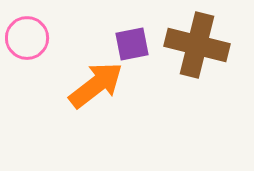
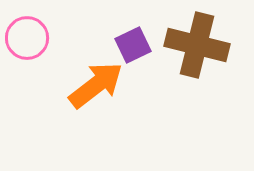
purple square: moved 1 px right, 1 px down; rotated 15 degrees counterclockwise
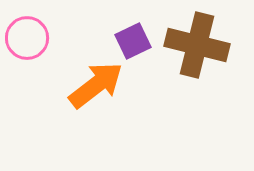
purple square: moved 4 px up
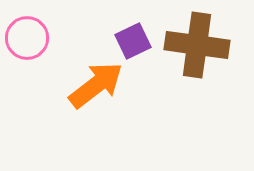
brown cross: rotated 6 degrees counterclockwise
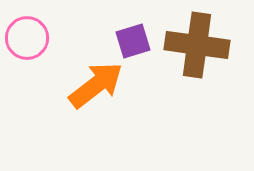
purple square: rotated 9 degrees clockwise
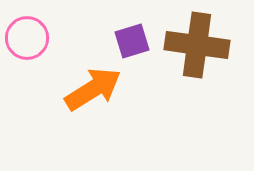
purple square: moved 1 px left
orange arrow: moved 3 px left, 4 px down; rotated 6 degrees clockwise
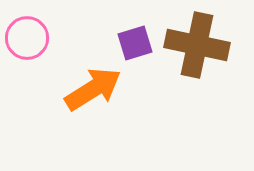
purple square: moved 3 px right, 2 px down
brown cross: rotated 4 degrees clockwise
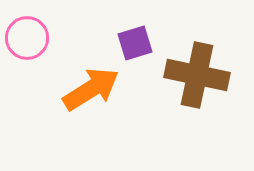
brown cross: moved 30 px down
orange arrow: moved 2 px left
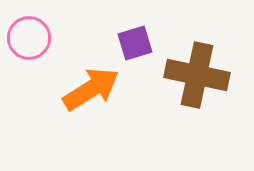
pink circle: moved 2 px right
